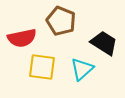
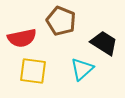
yellow square: moved 9 px left, 4 px down
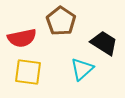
brown pentagon: rotated 12 degrees clockwise
yellow square: moved 5 px left, 1 px down
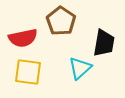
red semicircle: moved 1 px right
black trapezoid: rotated 68 degrees clockwise
cyan triangle: moved 2 px left, 1 px up
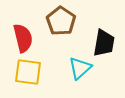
red semicircle: rotated 92 degrees counterclockwise
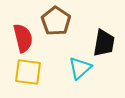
brown pentagon: moved 5 px left
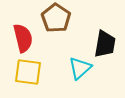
brown pentagon: moved 3 px up
black trapezoid: moved 1 px right, 1 px down
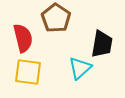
black trapezoid: moved 3 px left
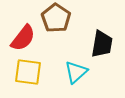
red semicircle: rotated 52 degrees clockwise
cyan triangle: moved 4 px left, 4 px down
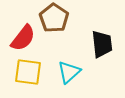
brown pentagon: moved 2 px left
black trapezoid: rotated 16 degrees counterclockwise
cyan triangle: moved 7 px left
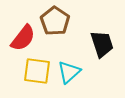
brown pentagon: moved 1 px right, 3 px down
black trapezoid: rotated 12 degrees counterclockwise
yellow square: moved 9 px right, 1 px up
